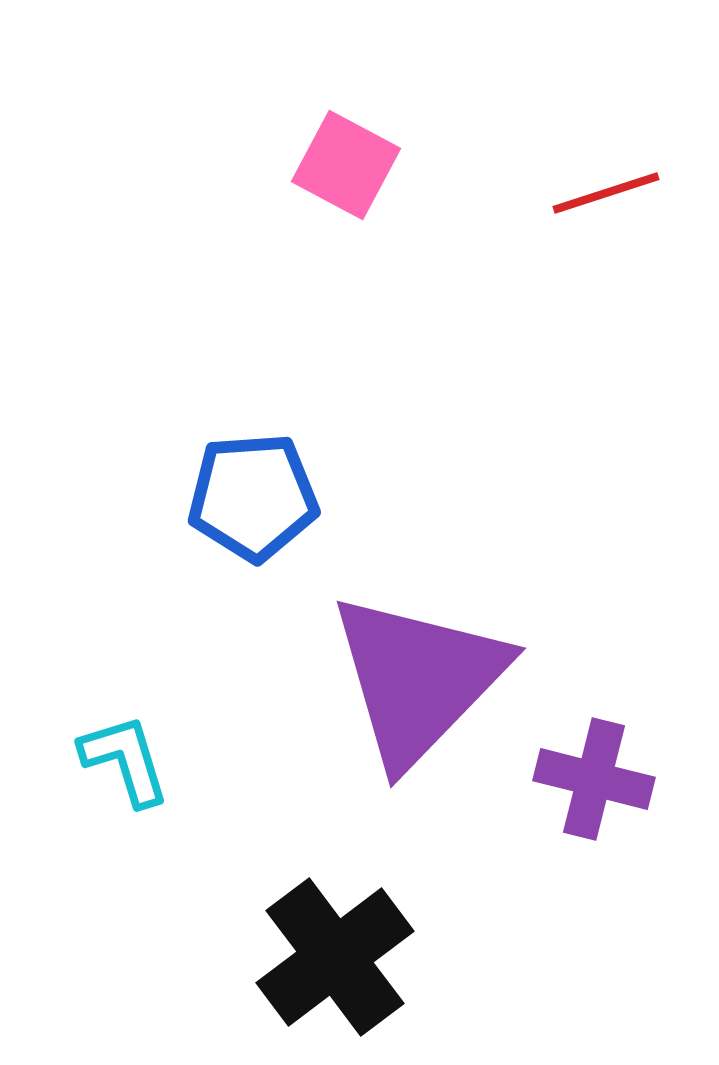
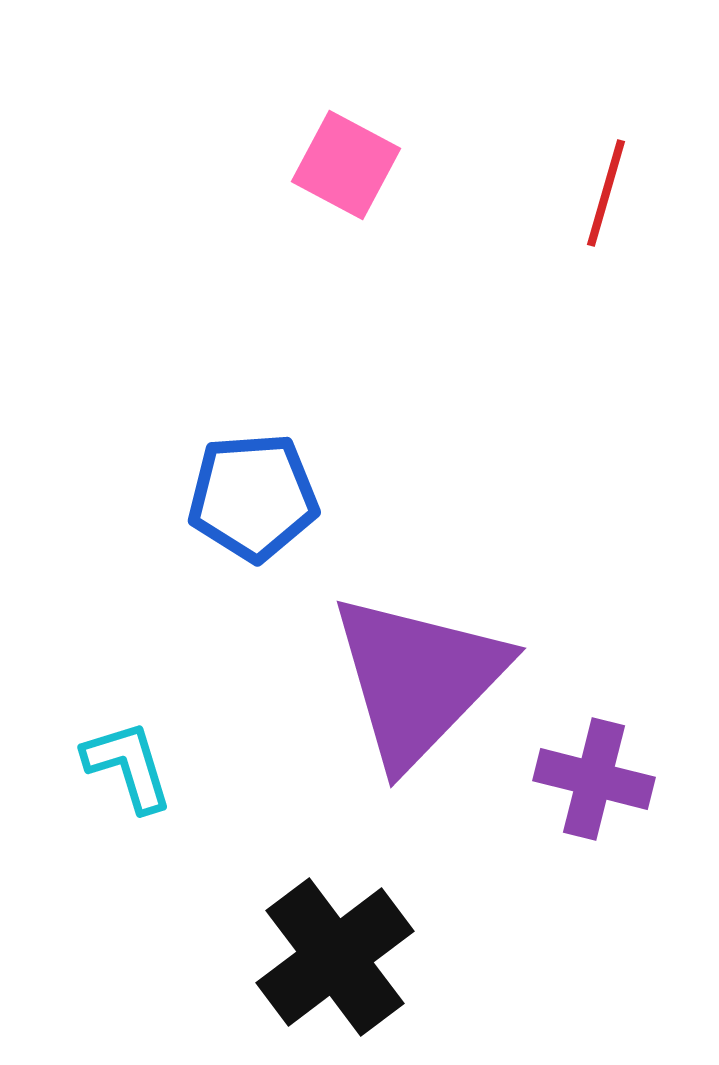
red line: rotated 56 degrees counterclockwise
cyan L-shape: moved 3 px right, 6 px down
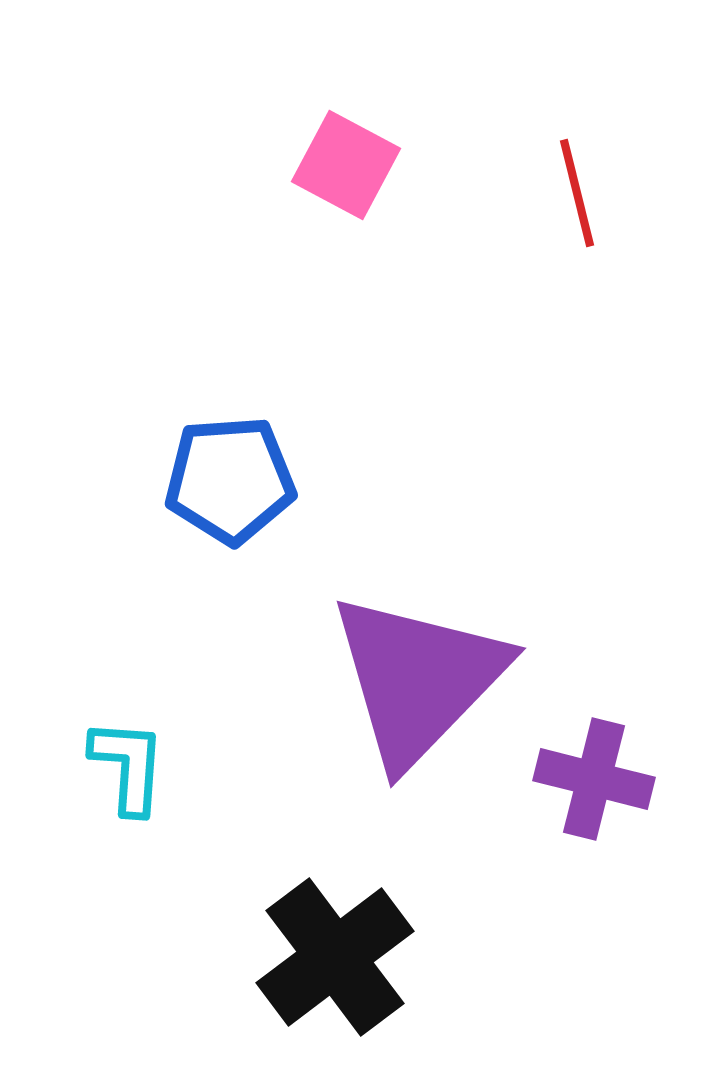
red line: moved 29 px left; rotated 30 degrees counterclockwise
blue pentagon: moved 23 px left, 17 px up
cyan L-shape: rotated 21 degrees clockwise
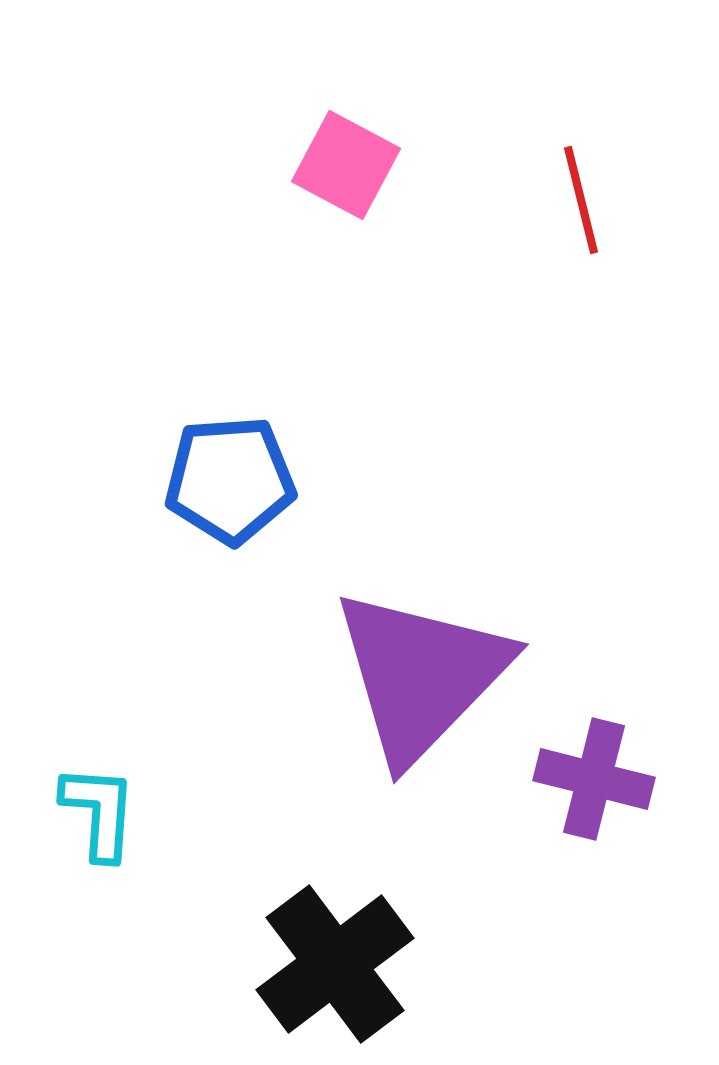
red line: moved 4 px right, 7 px down
purple triangle: moved 3 px right, 4 px up
cyan L-shape: moved 29 px left, 46 px down
black cross: moved 7 px down
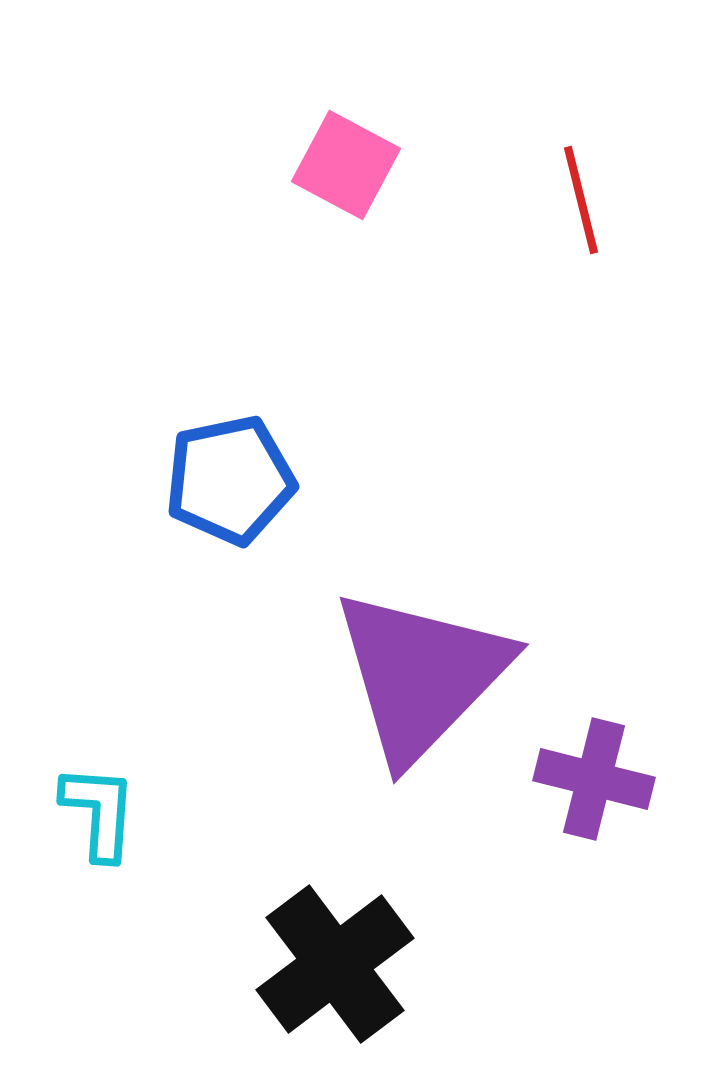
blue pentagon: rotated 8 degrees counterclockwise
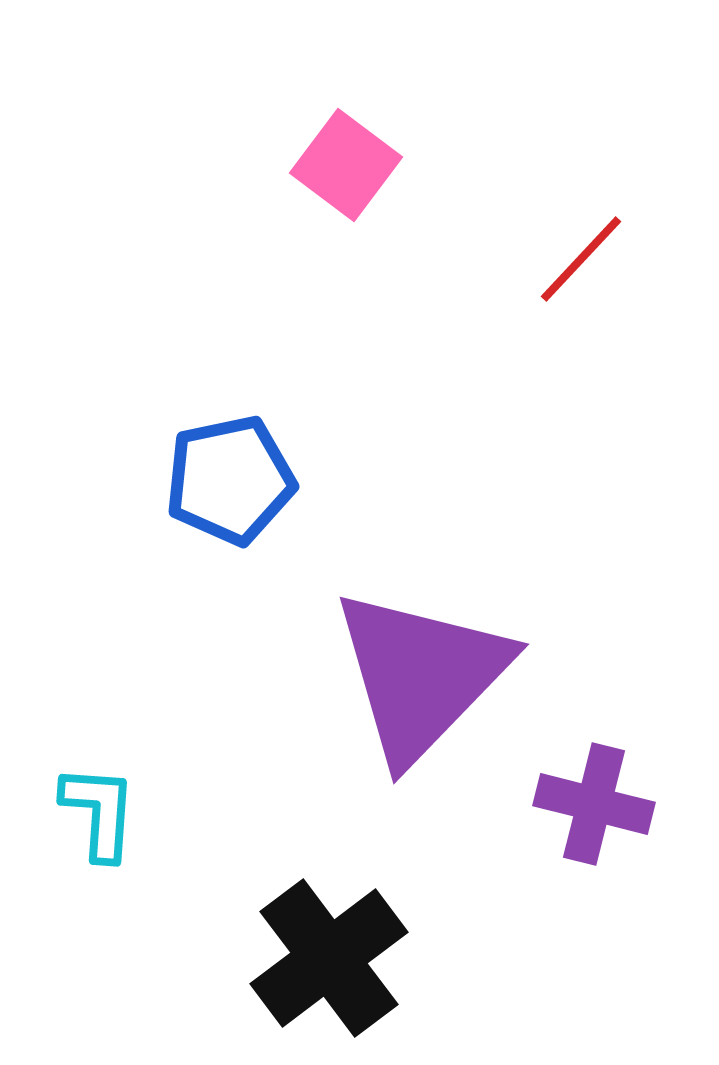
pink square: rotated 9 degrees clockwise
red line: moved 59 px down; rotated 57 degrees clockwise
purple cross: moved 25 px down
black cross: moved 6 px left, 6 px up
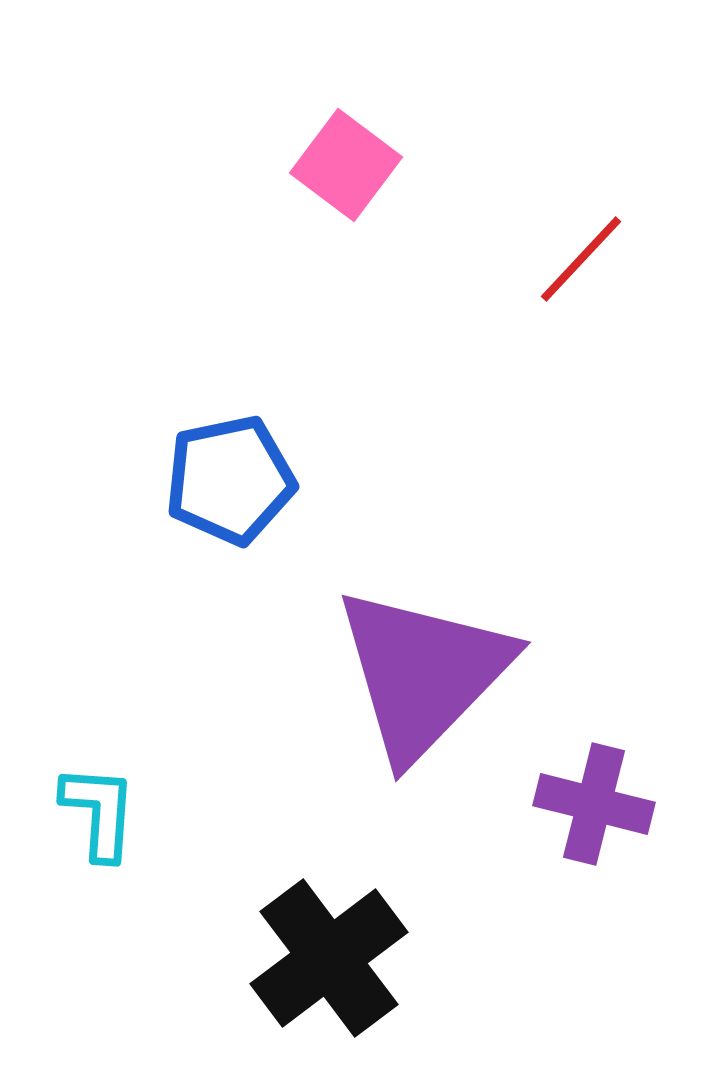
purple triangle: moved 2 px right, 2 px up
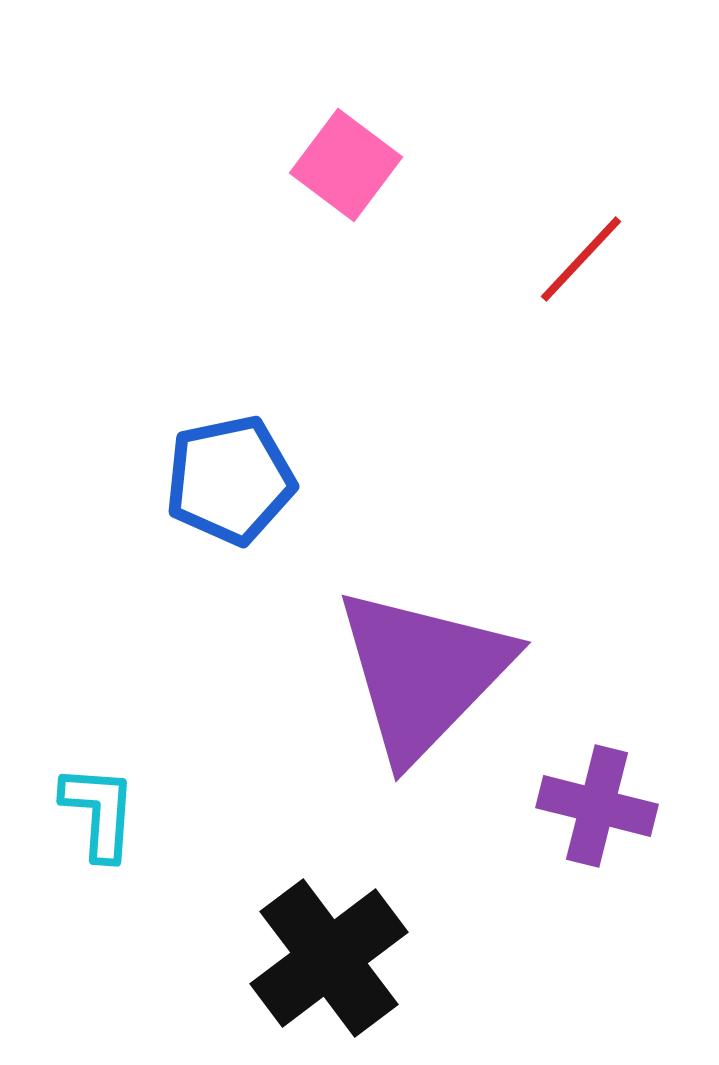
purple cross: moved 3 px right, 2 px down
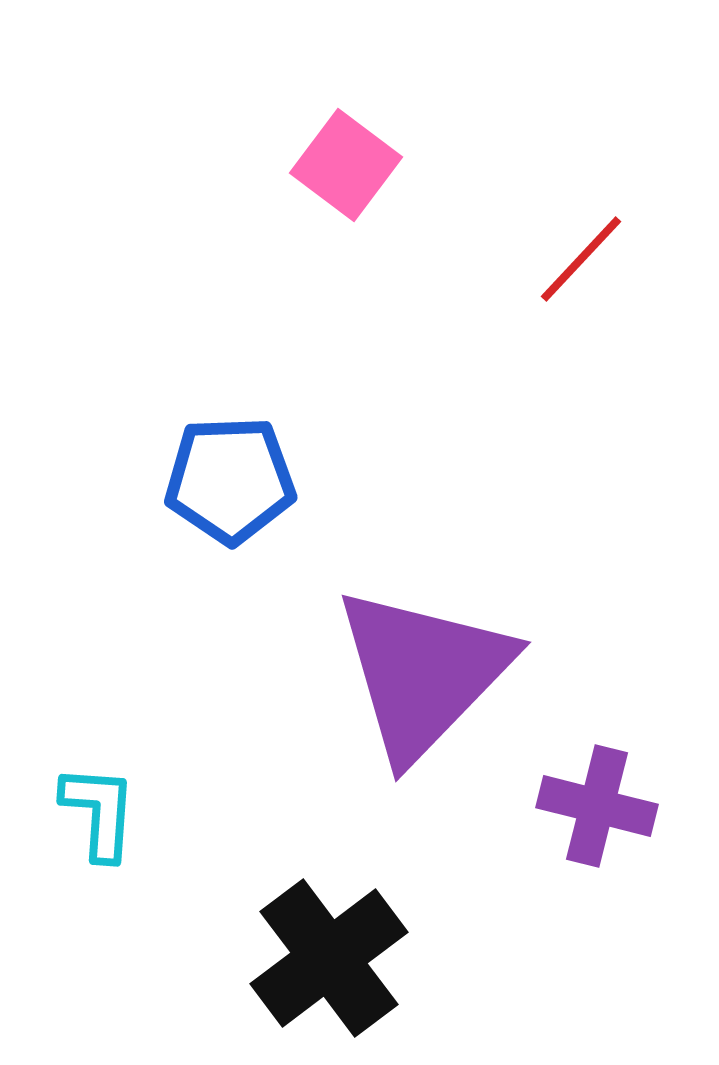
blue pentagon: rotated 10 degrees clockwise
